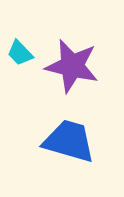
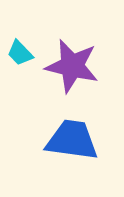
blue trapezoid: moved 3 px right, 1 px up; rotated 8 degrees counterclockwise
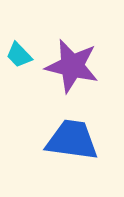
cyan trapezoid: moved 1 px left, 2 px down
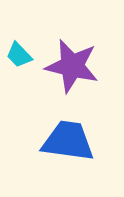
blue trapezoid: moved 4 px left, 1 px down
